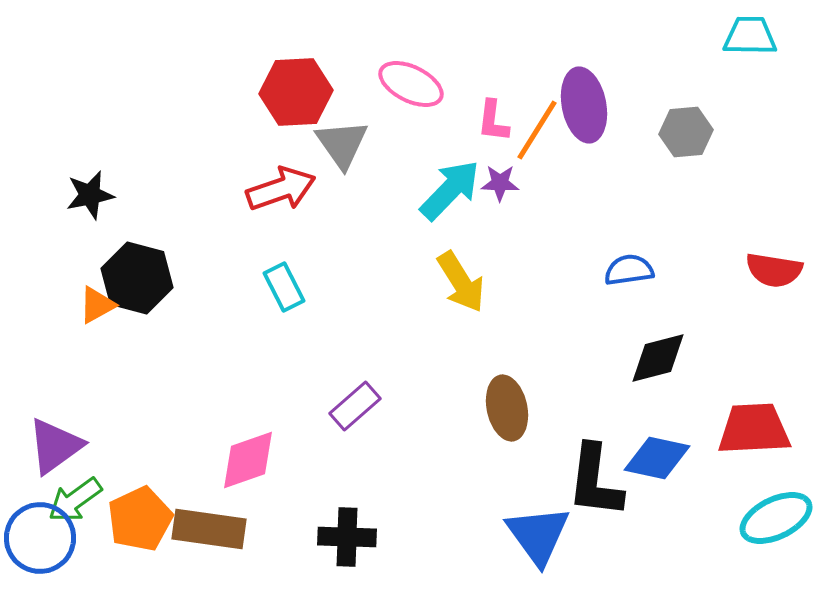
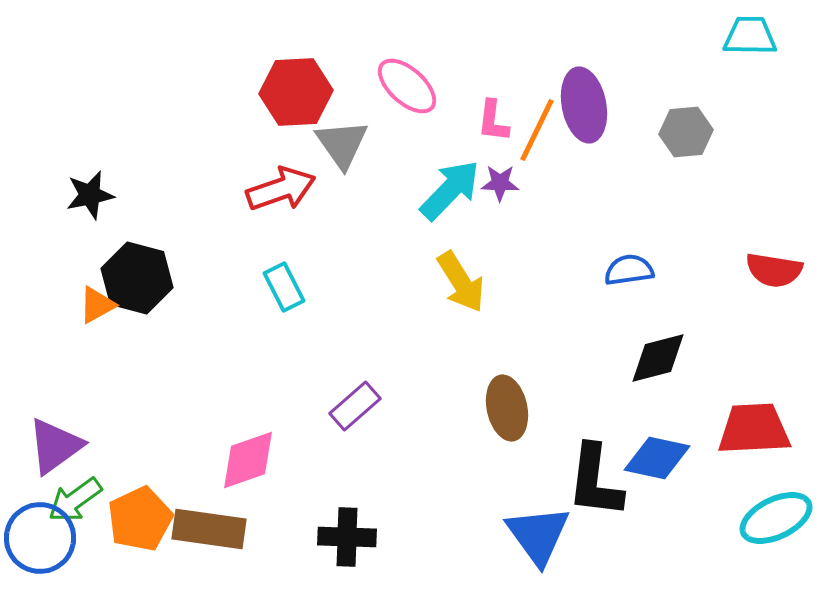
pink ellipse: moved 4 px left, 2 px down; rotated 16 degrees clockwise
orange line: rotated 6 degrees counterclockwise
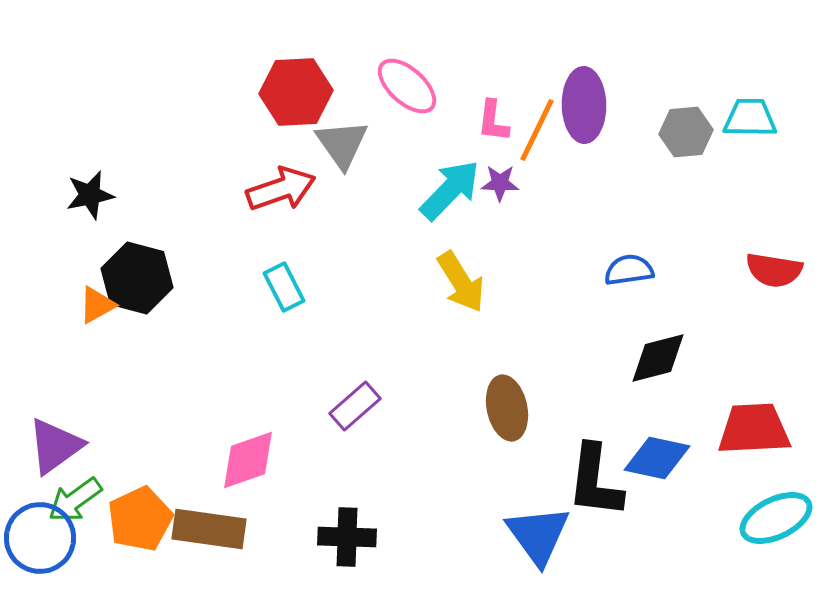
cyan trapezoid: moved 82 px down
purple ellipse: rotated 10 degrees clockwise
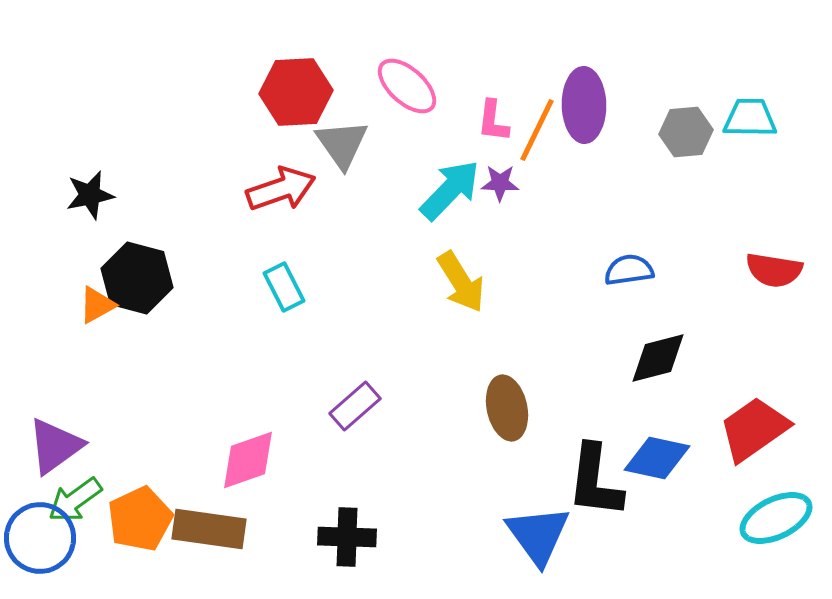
red trapezoid: rotated 32 degrees counterclockwise
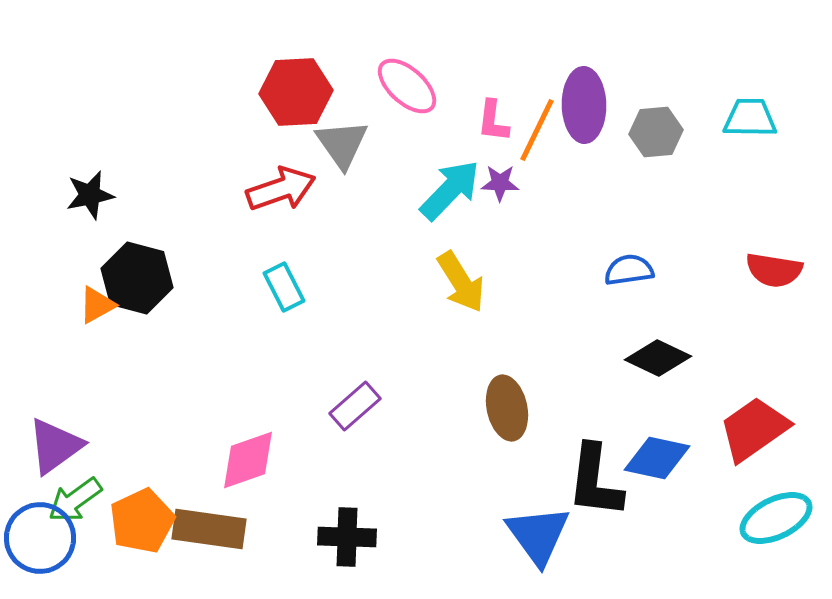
gray hexagon: moved 30 px left
black diamond: rotated 40 degrees clockwise
orange pentagon: moved 2 px right, 2 px down
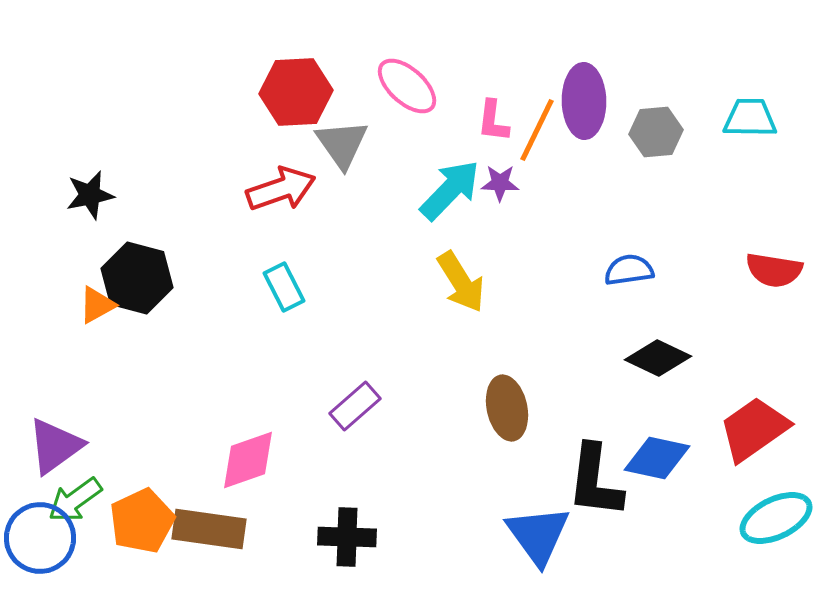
purple ellipse: moved 4 px up
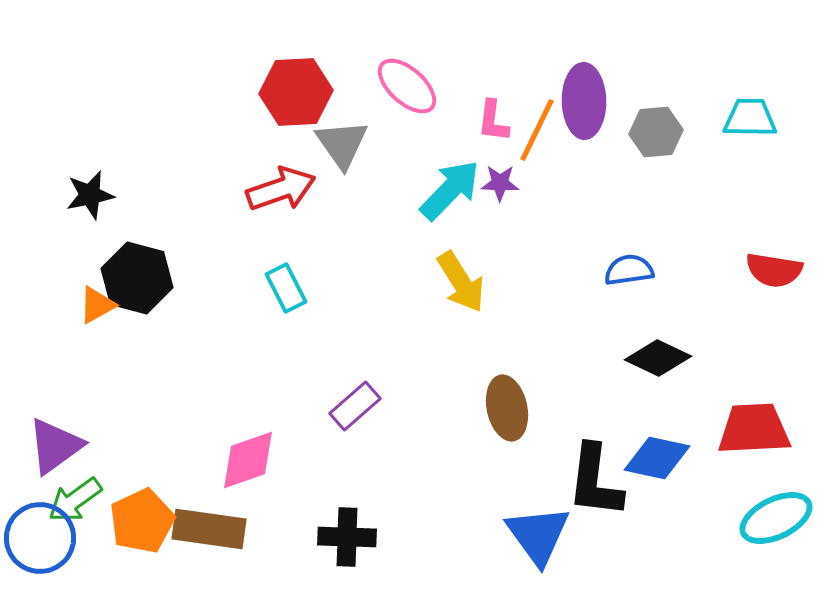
cyan rectangle: moved 2 px right, 1 px down
red trapezoid: rotated 32 degrees clockwise
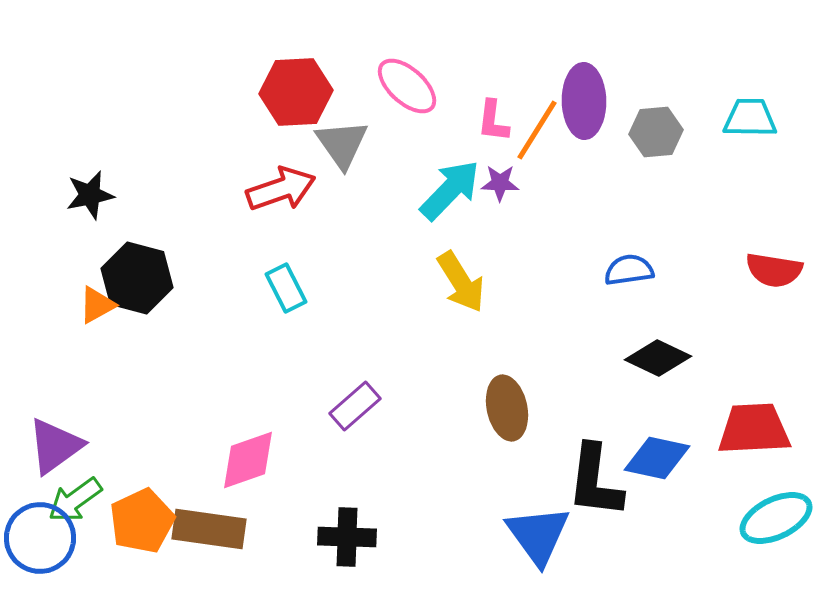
orange line: rotated 6 degrees clockwise
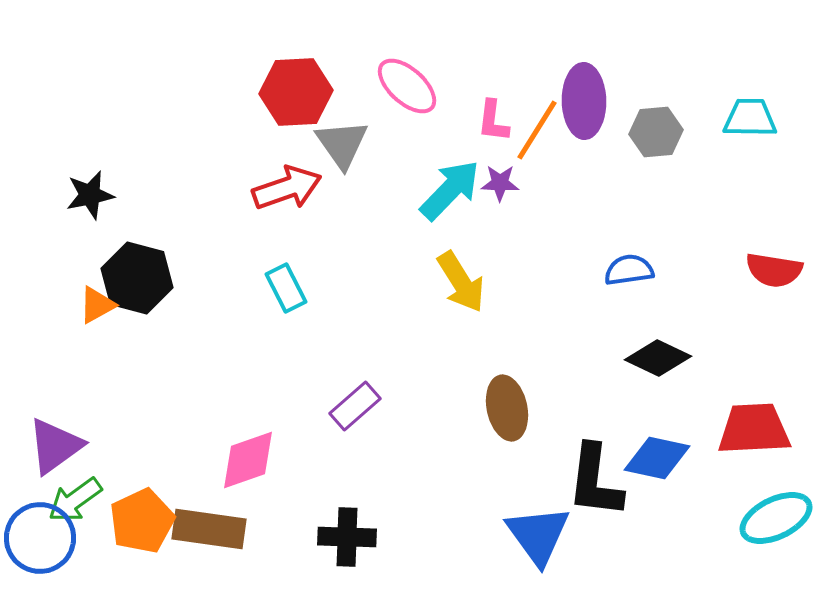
red arrow: moved 6 px right, 1 px up
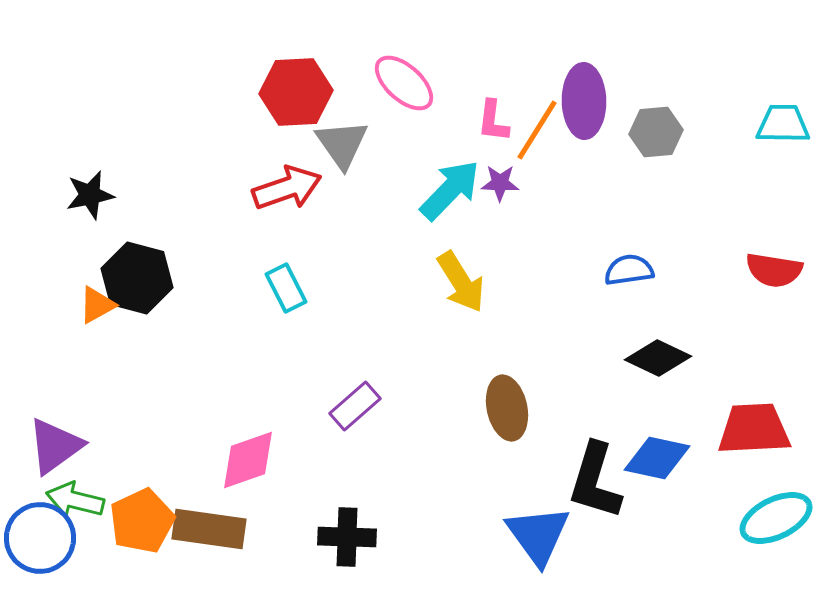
pink ellipse: moved 3 px left, 3 px up
cyan trapezoid: moved 33 px right, 6 px down
black L-shape: rotated 10 degrees clockwise
green arrow: rotated 50 degrees clockwise
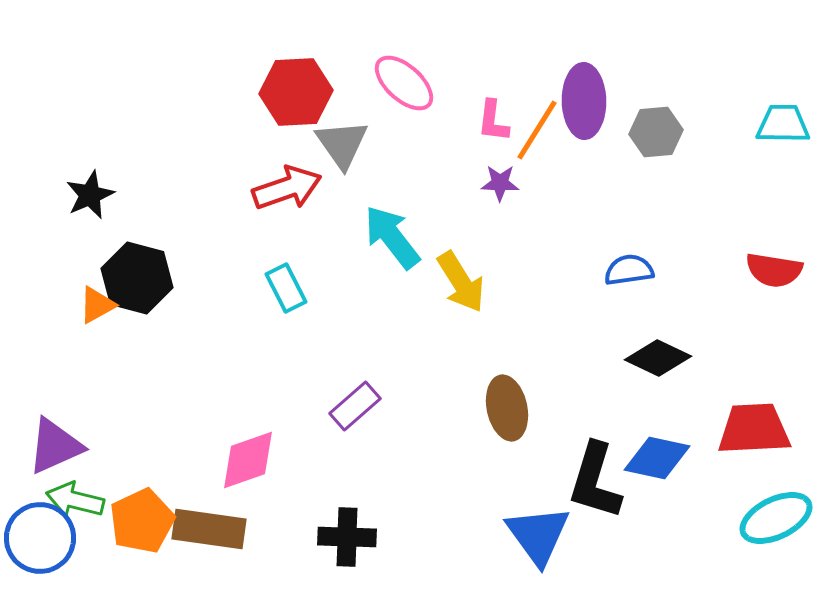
cyan arrow: moved 58 px left, 47 px down; rotated 82 degrees counterclockwise
black star: rotated 12 degrees counterclockwise
purple triangle: rotated 12 degrees clockwise
